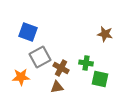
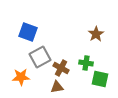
brown star: moved 9 px left; rotated 28 degrees clockwise
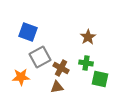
brown star: moved 8 px left, 3 px down
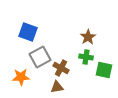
green cross: moved 6 px up
green square: moved 4 px right, 9 px up
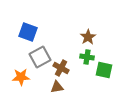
green cross: moved 1 px right
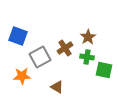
blue square: moved 10 px left, 4 px down
brown cross: moved 4 px right, 20 px up; rotated 28 degrees clockwise
orange star: moved 1 px right, 1 px up
brown triangle: rotated 40 degrees clockwise
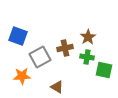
brown cross: rotated 21 degrees clockwise
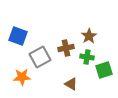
brown star: moved 1 px right, 1 px up
brown cross: moved 1 px right
green square: rotated 30 degrees counterclockwise
orange star: moved 1 px down
brown triangle: moved 14 px right, 3 px up
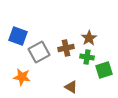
brown star: moved 2 px down
gray square: moved 1 px left, 5 px up
orange star: rotated 12 degrees clockwise
brown triangle: moved 3 px down
